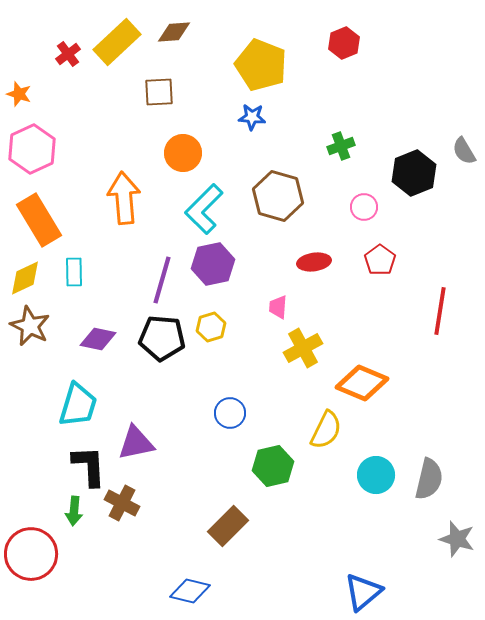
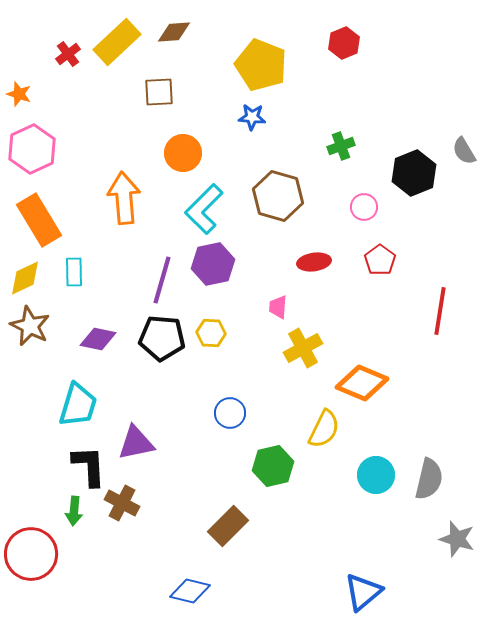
yellow hexagon at (211, 327): moved 6 px down; rotated 20 degrees clockwise
yellow semicircle at (326, 430): moved 2 px left, 1 px up
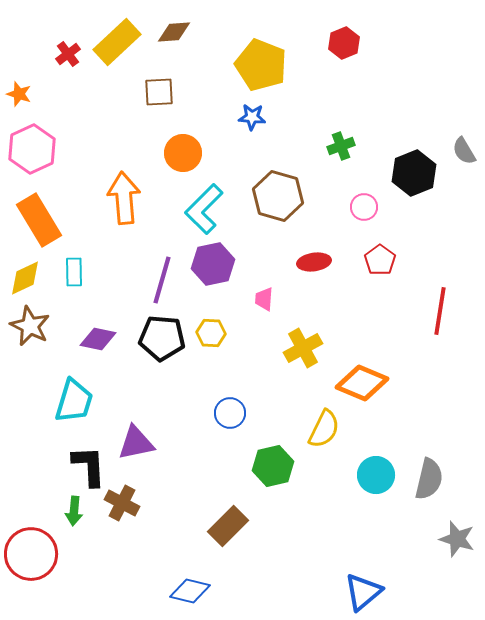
pink trapezoid at (278, 307): moved 14 px left, 8 px up
cyan trapezoid at (78, 405): moved 4 px left, 4 px up
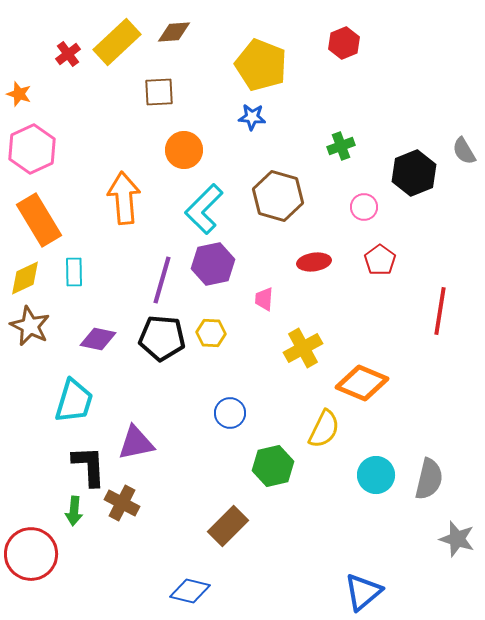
orange circle at (183, 153): moved 1 px right, 3 px up
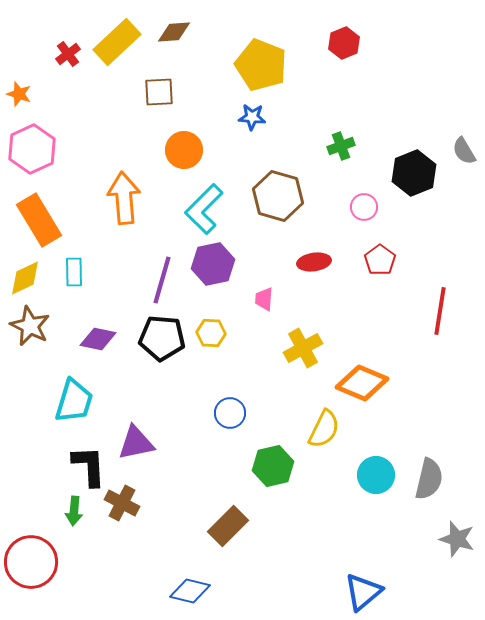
red circle at (31, 554): moved 8 px down
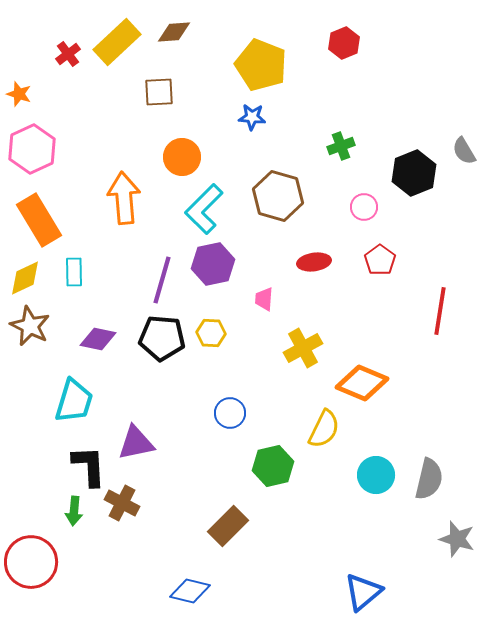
orange circle at (184, 150): moved 2 px left, 7 px down
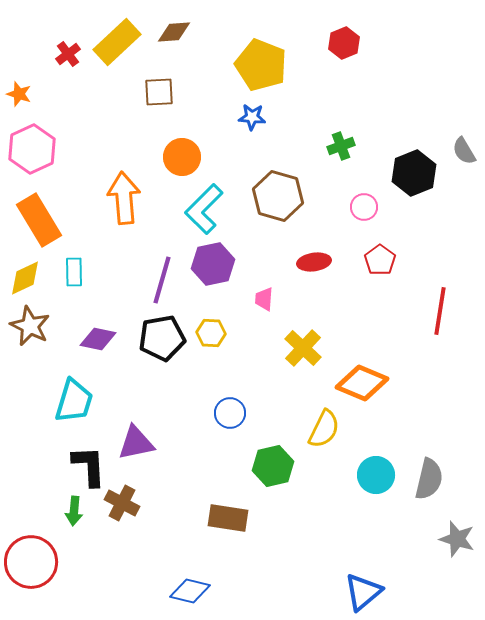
black pentagon at (162, 338): rotated 15 degrees counterclockwise
yellow cross at (303, 348): rotated 18 degrees counterclockwise
brown rectangle at (228, 526): moved 8 px up; rotated 54 degrees clockwise
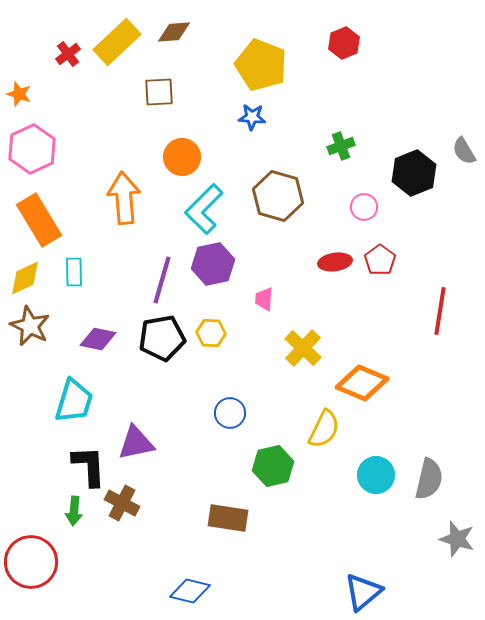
red ellipse at (314, 262): moved 21 px right
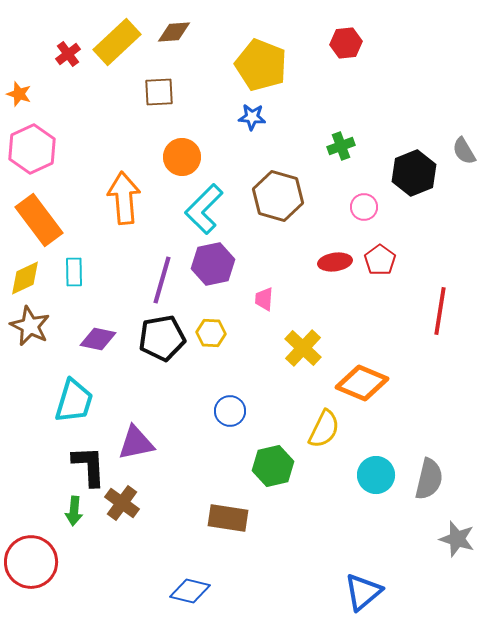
red hexagon at (344, 43): moved 2 px right; rotated 16 degrees clockwise
orange rectangle at (39, 220): rotated 6 degrees counterclockwise
blue circle at (230, 413): moved 2 px up
brown cross at (122, 503): rotated 8 degrees clockwise
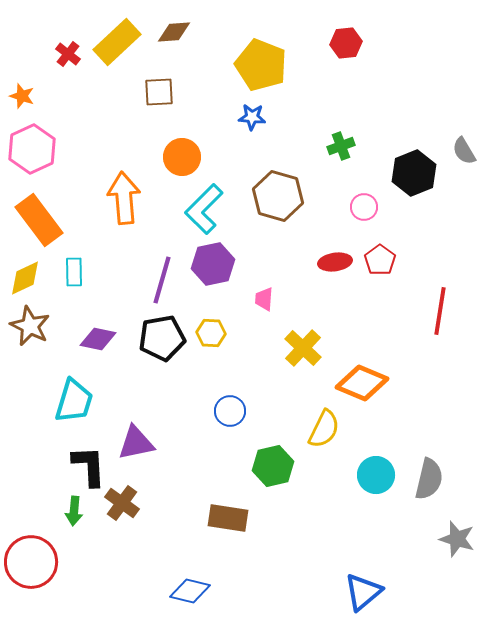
red cross at (68, 54): rotated 15 degrees counterclockwise
orange star at (19, 94): moved 3 px right, 2 px down
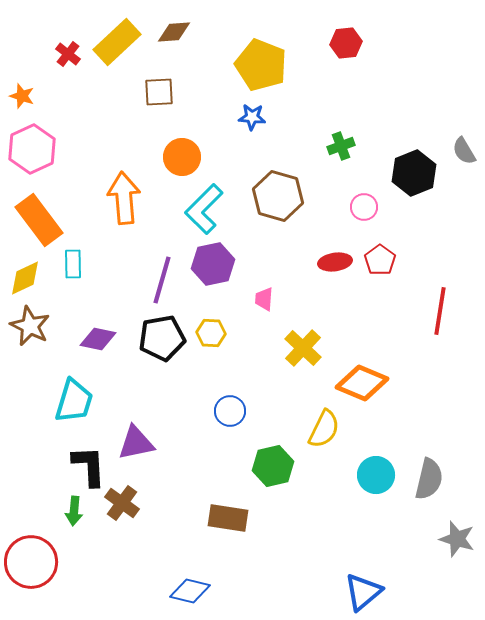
cyan rectangle at (74, 272): moved 1 px left, 8 px up
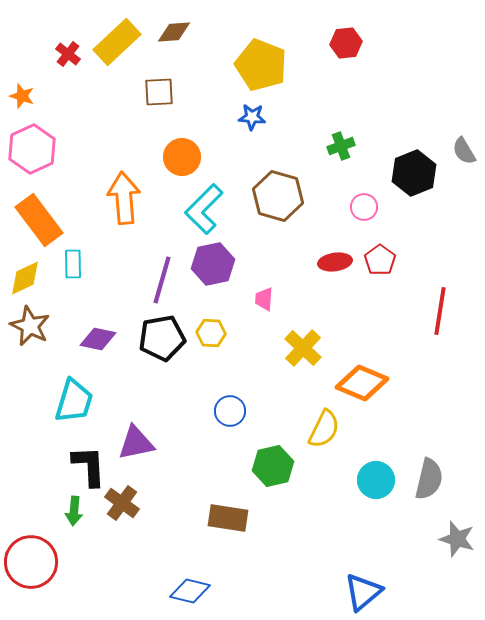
cyan circle at (376, 475): moved 5 px down
